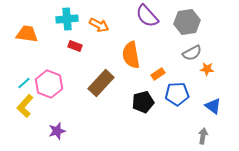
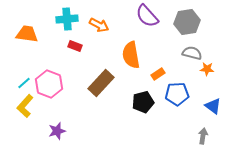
gray semicircle: rotated 138 degrees counterclockwise
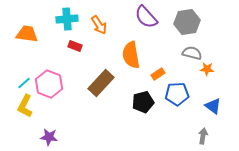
purple semicircle: moved 1 px left, 1 px down
orange arrow: rotated 30 degrees clockwise
yellow L-shape: rotated 15 degrees counterclockwise
purple star: moved 8 px left, 6 px down; rotated 24 degrees clockwise
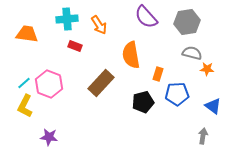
orange rectangle: rotated 40 degrees counterclockwise
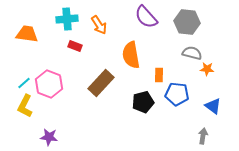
gray hexagon: rotated 15 degrees clockwise
orange rectangle: moved 1 px right, 1 px down; rotated 16 degrees counterclockwise
blue pentagon: rotated 10 degrees clockwise
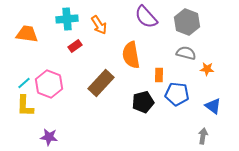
gray hexagon: rotated 15 degrees clockwise
red rectangle: rotated 56 degrees counterclockwise
gray semicircle: moved 6 px left
yellow L-shape: rotated 25 degrees counterclockwise
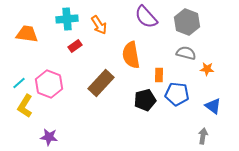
cyan line: moved 5 px left
black pentagon: moved 2 px right, 2 px up
yellow L-shape: rotated 30 degrees clockwise
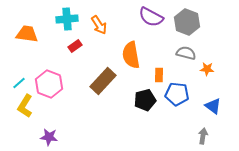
purple semicircle: moved 5 px right; rotated 20 degrees counterclockwise
brown rectangle: moved 2 px right, 2 px up
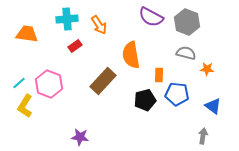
purple star: moved 31 px right
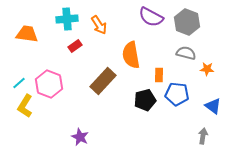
purple star: rotated 18 degrees clockwise
